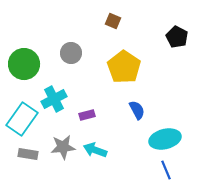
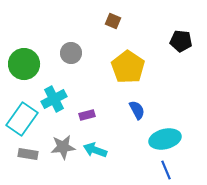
black pentagon: moved 4 px right, 4 px down; rotated 20 degrees counterclockwise
yellow pentagon: moved 4 px right
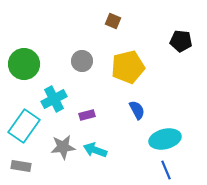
gray circle: moved 11 px right, 8 px down
yellow pentagon: rotated 24 degrees clockwise
cyan rectangle: moved 2 px right, 7 px down
gray rectangle: moved 7 px left, 12 px down
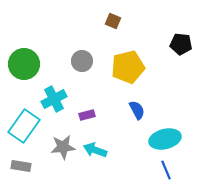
black pentagon: moved 3 px down
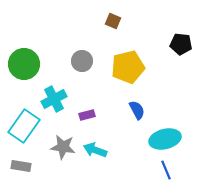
gray star: rotated 15 degrees clockwise
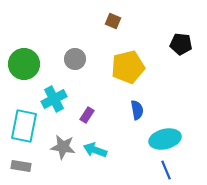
gray circle: moved 7 px left, 2 px up
blue semicircle: rotated 18 degrees clockwise
purple rectangle: rotated 42 degrees counterclockwise
cyan rectangle: rotated 24 degrees counterclockwise
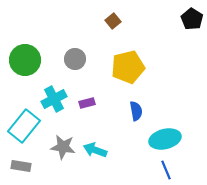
brown square: rotated 28 degrees clockwise
black pentagon: moved 11 px right, 25 px up; rotated 25 degrees clockwise
green circle: moved 1 px right, 4 px up
blue semicircle: moved 1 px left, 1 px down
purple rectangle: moved 12 px up; rotated 42 degrees clockwise
cyan rectangle: rotated 28 degrees clockwise
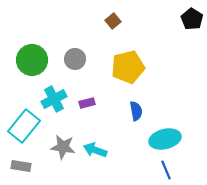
green circle: moved 7 px right
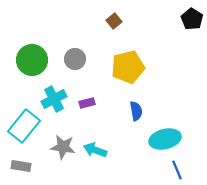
brown square: moved 1 px right
blue line: moved 11 px right
